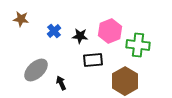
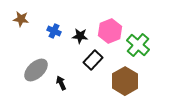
blue cross: rotated 24 degrees counterclockwise
green cross: rotated 35 degrees clockwise
black rectangle: rotated 42 degrees counterclockwise
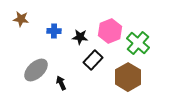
blue cross: rotated 24 degrees counterclockwise
black star: moved 1 px down
green cross: moved 2 px up
brown hexagon: moved 3 px right, 4 px up
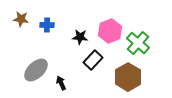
blue cross: moved 7 px left, 6 px up
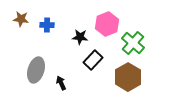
pink hexagon: moved 3 px left, 7 px up
green cross: moved 5 px left
gray ellipse: rotated 30 degrees counterclockwise
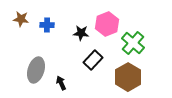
black star: moved 1 px right, 4 px up
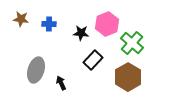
blue cross: moved 2 px right, 1 px up
green cross: moved 1 px left
